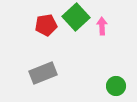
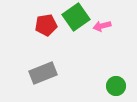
green square: rotated 8 degrees clockwise
pink arrow: rotated 102 degrees counterclockwise
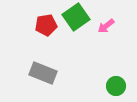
pink arrow: moved 4 px right; rotated 24 degrees counterclockwise
gray rectangle: rotated 44 degrees clockwise
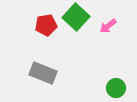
green square: rotated 12 degrees counterclockwise
pink arrow: moved 2 px right
green circle: moved 2 px down
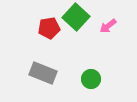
red pentagon: moved 3 px right, 3 px down
green circle: moved 25 px left, 9 px up
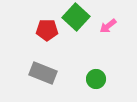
red pentagon: moved 2 px left, 2 px down; rotated 10 degrees clockwise
green circle: moved 5 px right
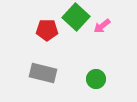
pink arrow: moved 6 px left
gray rectangle: rotated 8 degrees counterclockwise
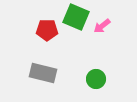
green square: rotated 20 degrees counterclockwise
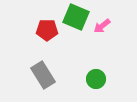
gray rectangle: moved 2 px down; rotated 44 degrees clockwise
